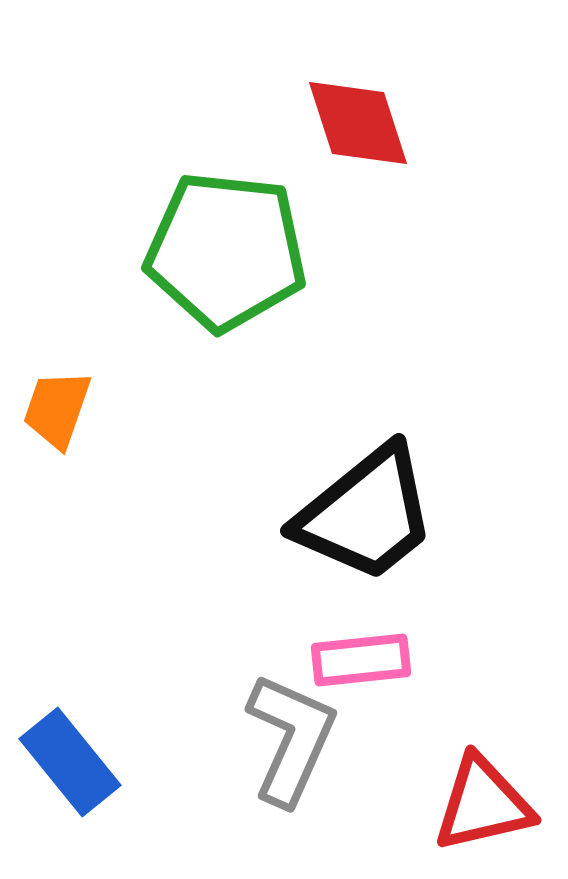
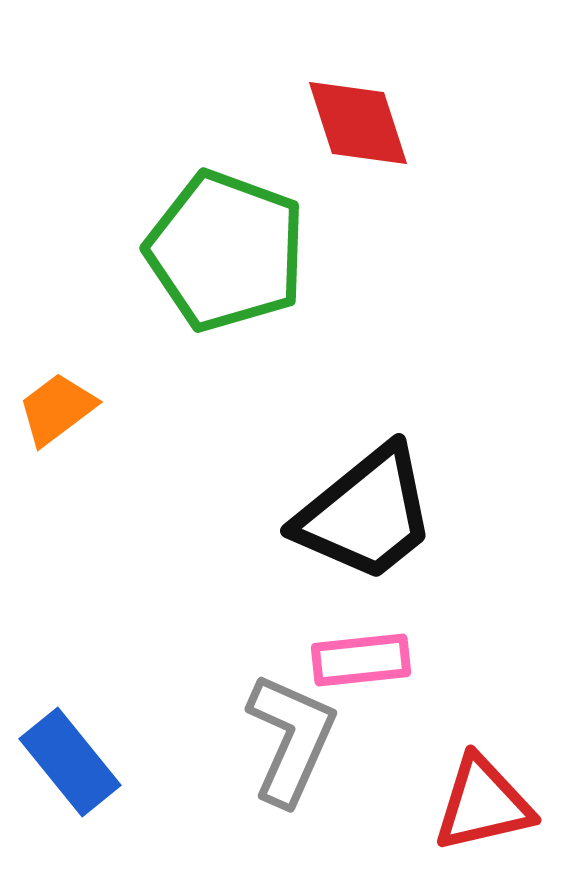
green pentagon: rotated 14 degrees clockwise
orange trapezoid: rotated 34 degrees clockwise
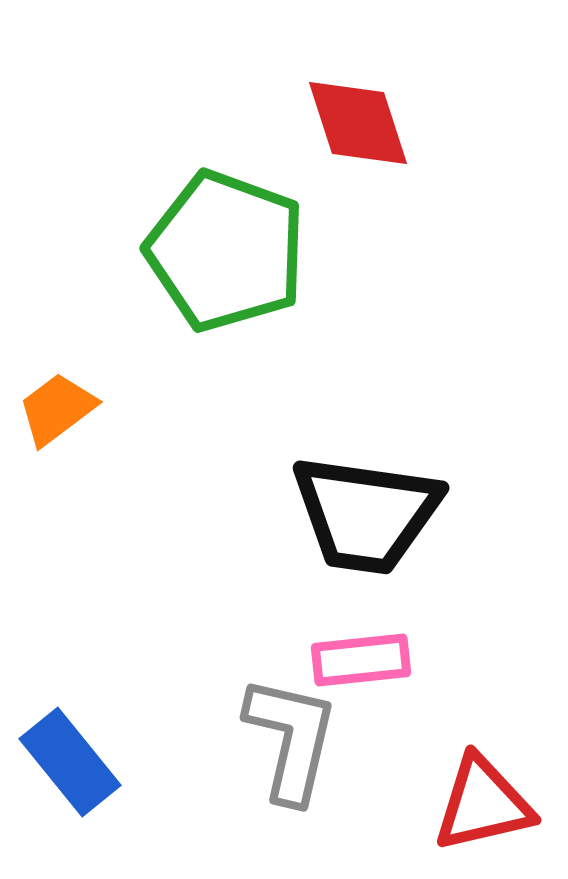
black trapezoid: rotated 47 degrees clockwise
gray L-shape: rotated 11 degrees counterclockwise
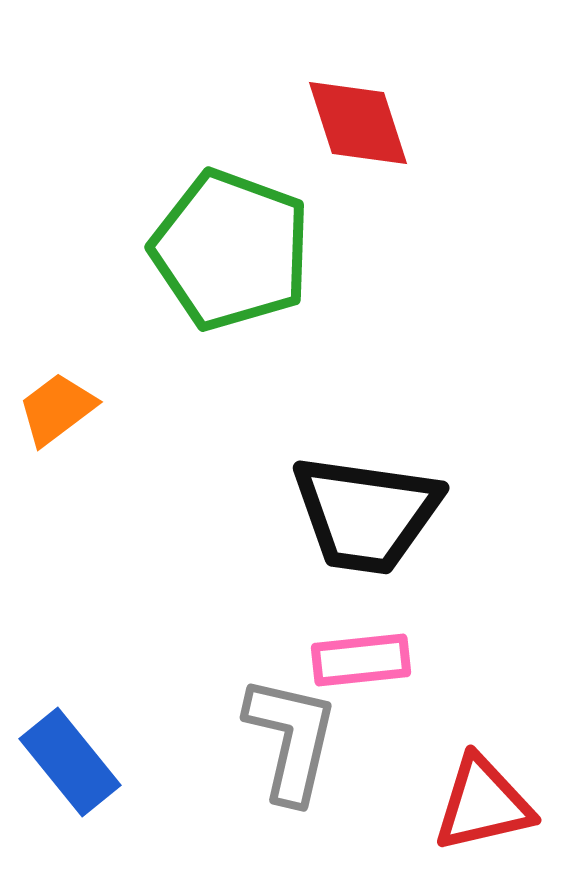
green pentagon: moved 5 px right, 1 px up
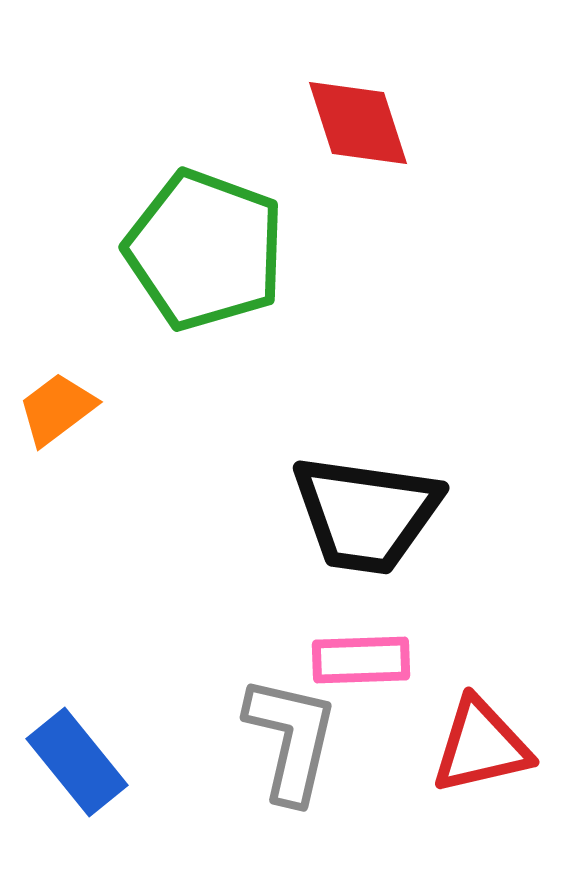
green pentagon: moved 26 px left
pink rectangle: rotated 4 degrees clockwise
blue rectangle: moved 7 px right
red triangle: moved 2 px left, 58 px up
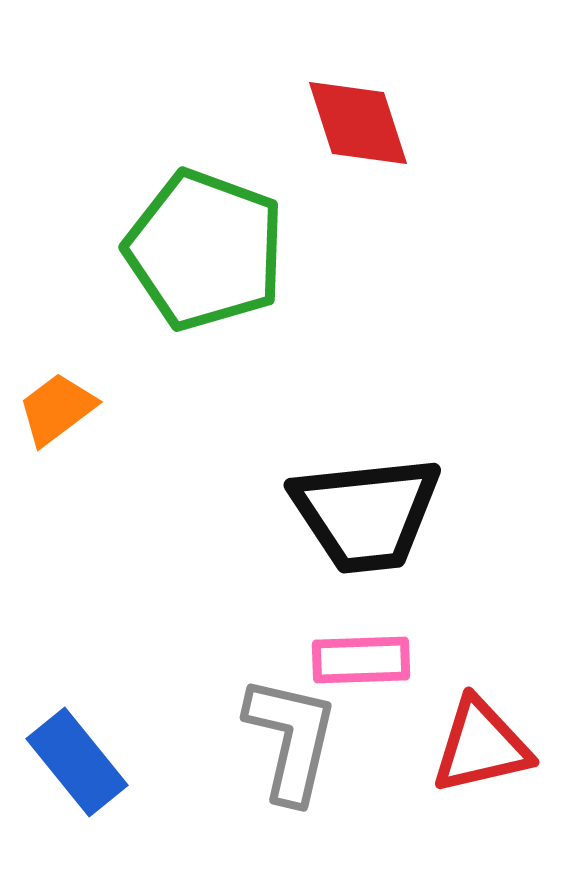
black trapezoid: rotated 14 degrees counterclockwise
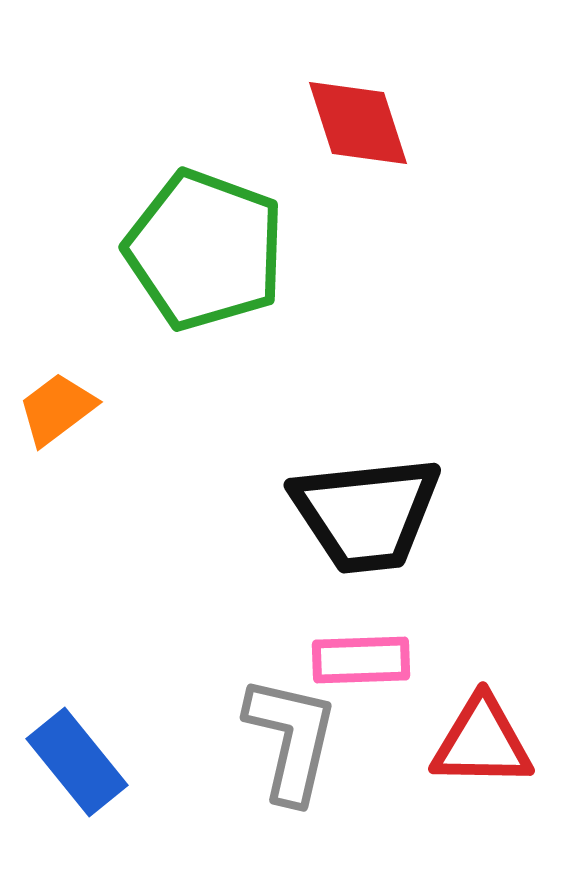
red triangle: moved 1 px right, 4 px up; rotated 14 degrees clockwise
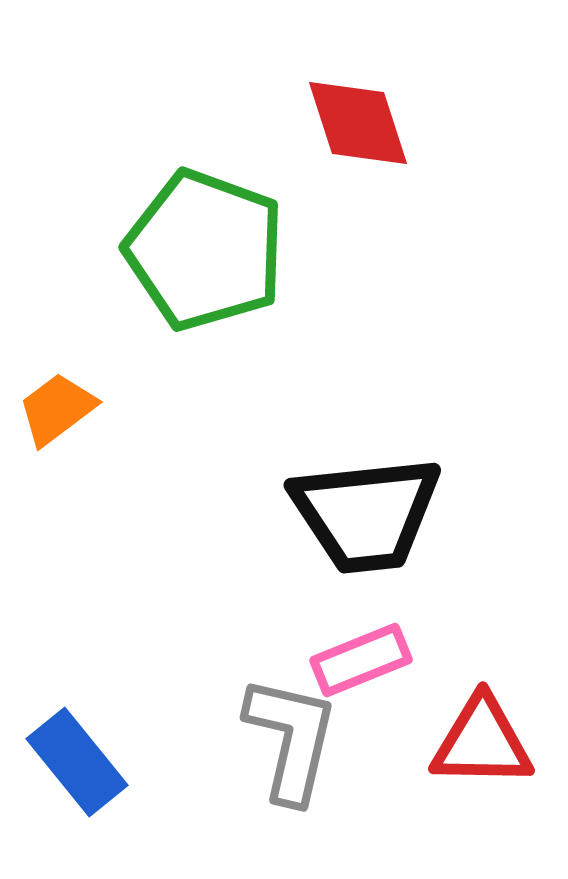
pink rectangle: rotated 20 degrees counterclockwise
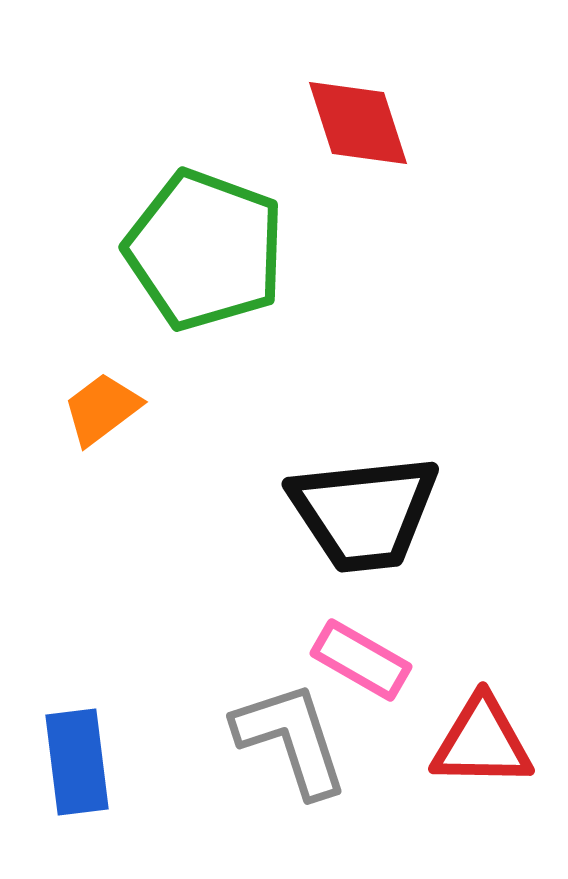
orange trapezoid: moved 45 px right
black trapezoid: moved 2 px left, 1 px up
pink rectangle: rotated 52 degrees clockwise
gray L-shape: rotated 31 degrees counterclockwise
blue rectangle: rotated 32 degrees clockwise
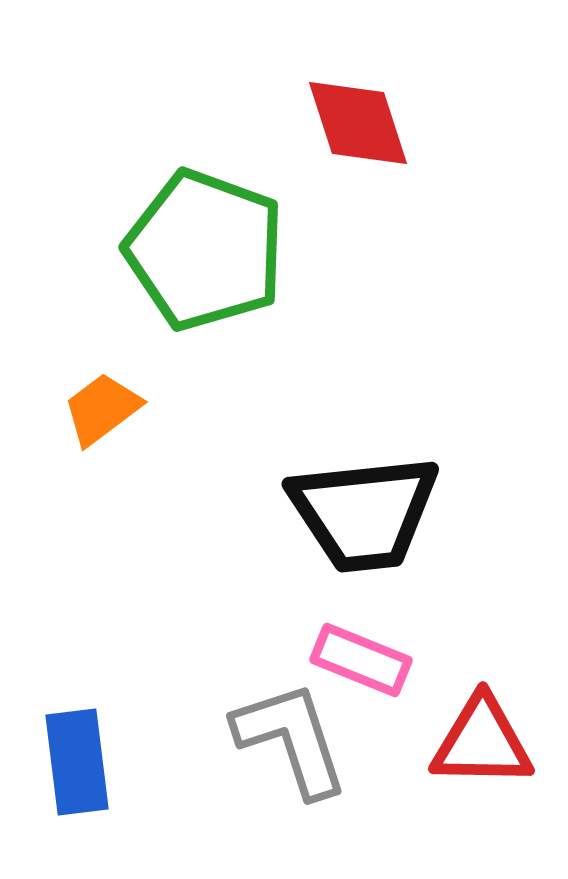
pink rectangle: rotated 8 degrees counterclockwise
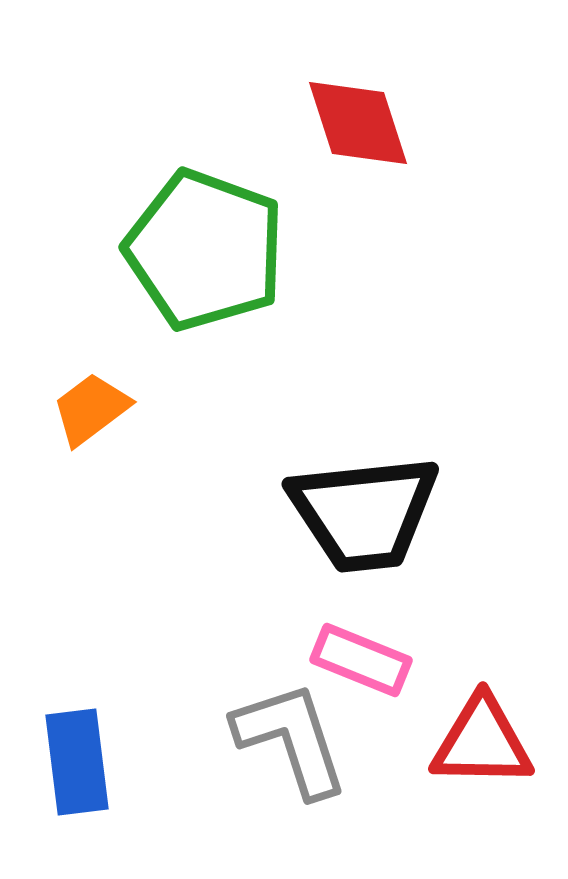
orange trapezoid: moved 11 px left
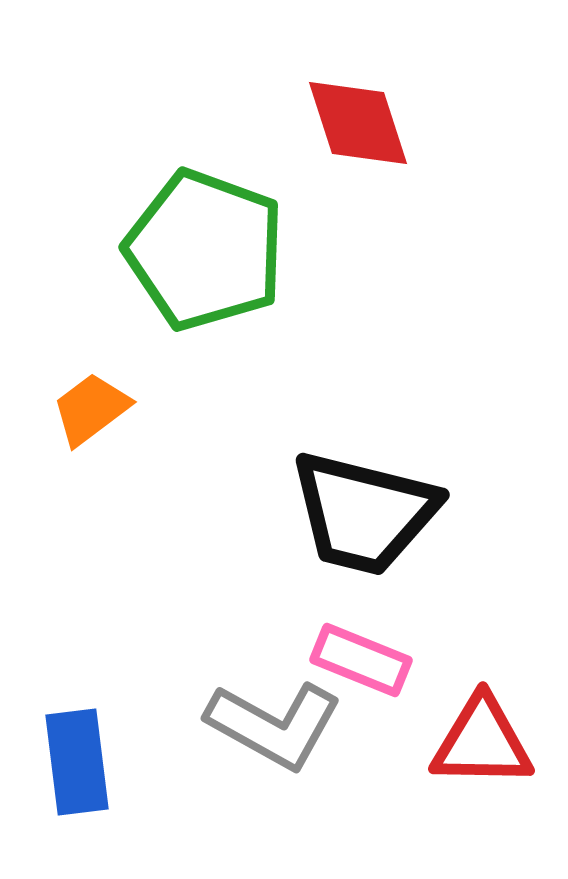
black trapezoid: rotated 20 degrees clockwise
gray L-shape: moved 17 px left, 14 px up; rotated 137 degrees clockwise
